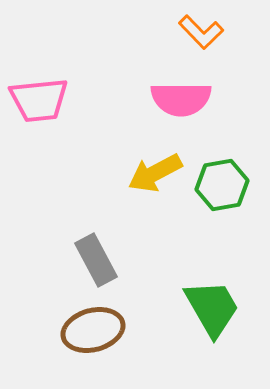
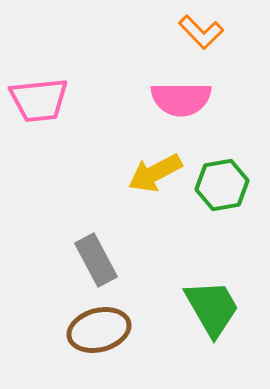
brown ellipse: moved 6 px right
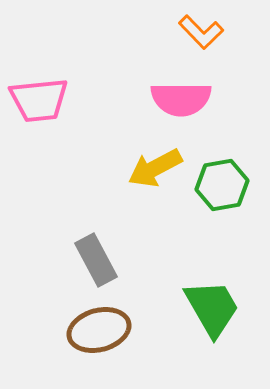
yellow arrow: moved 5 px up
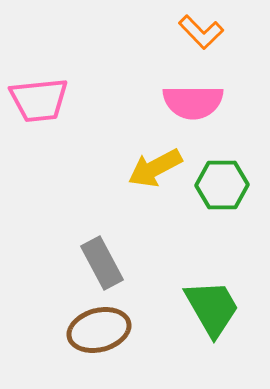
pink semicircle: moved 12 px right, 3 px down
green hexagon: rotated 9 degrees clockwise
gray rectangle: moved 6 px right, 3 px down
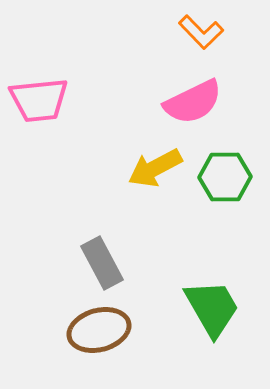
pink semicircle: rotated 26 degrees counterclockwise
green hexagon: moved 3 px right, 8 px up
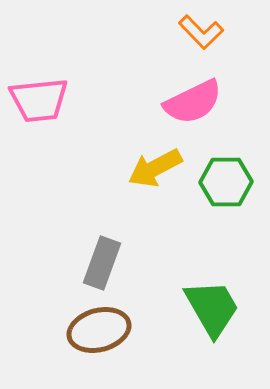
green hexagon: moved 1 px right, 5 px down
gray rectangle: rotated 48 degrees clockwise
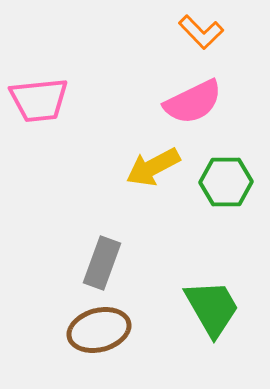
yellow arrow: moved 2 px left, 1 px up
